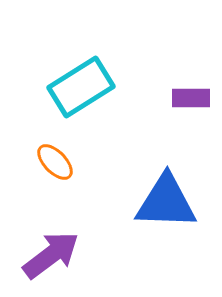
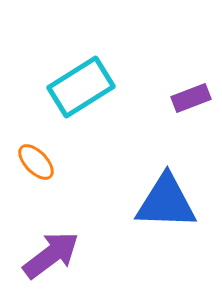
purple rectangle: rotated 21 degrees counterclockwise
orange ellipse: moved 19 px left
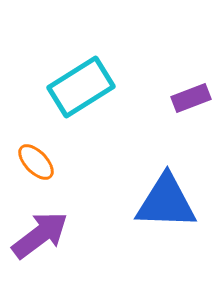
purple arrow: moved 11 px left, 20 px up
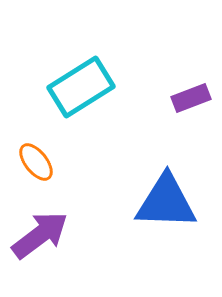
orange ellipse: rotated 6 degrees clockwise
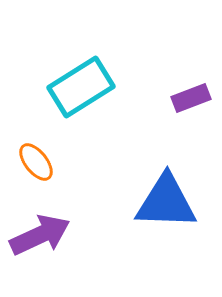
purple arrow: rotated 12 degrees clockwise
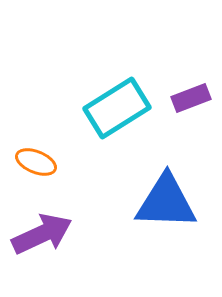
cyan rectangle: moved 36 px right, 21 px down
orange ellipse: rotated 30 degrees counterclockwise
purple arrow: moved 2 px right, 1 px up
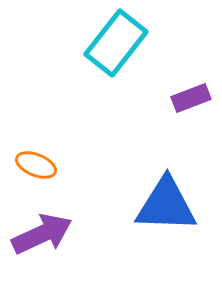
cyan rectangle: moved 1 px left, 65 px up; rotated 20 degrees counterclockwise
orange ellipse: moved 3 px down
blue triangle: moved 3 px down
